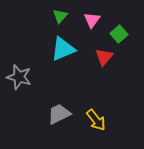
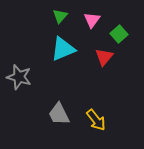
gray trapezoid: rotated 90 degrees counterclockwise
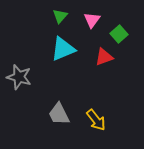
red triangle: rotated 30 degrees clockwise
